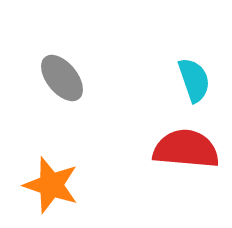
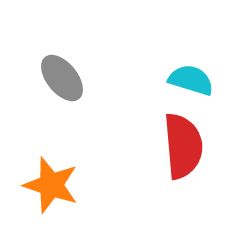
cyan semicircle: moved 3 px left; rotated 54 degrees counterclockwise
red semicircle: moved 3 px left, 3 px up; rotated 80 degrees clockwise
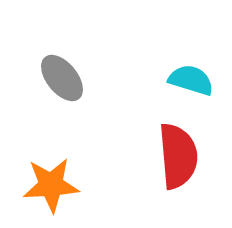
red semicircle: moved 5 px left, 10 px down
orange star: rotated 22 degrees counterclockwise
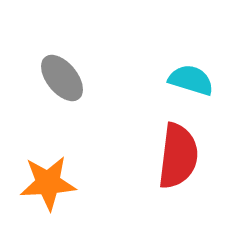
red semicircle: rotated 12 degrees clockwise
orange star: moved 3 px left, 2 px up
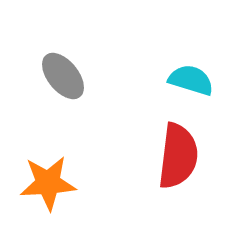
gray ellipse: moved 1 px right, 2 px up
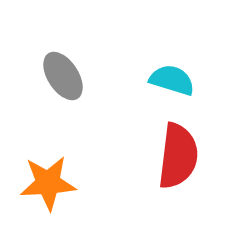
gray ellipse: rotated 6 degrees clockwise
cyan semicircle: moved 19 px left
